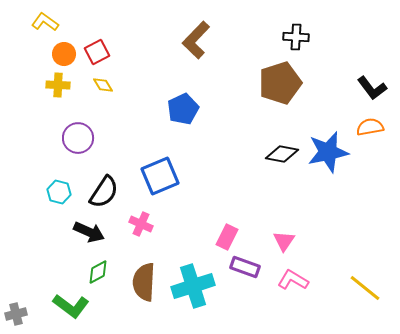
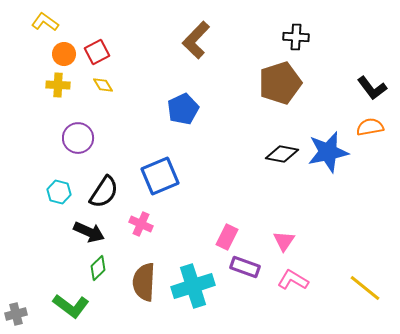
green diamond: moved 4 px up; rotated 15 degrees counterclockwise
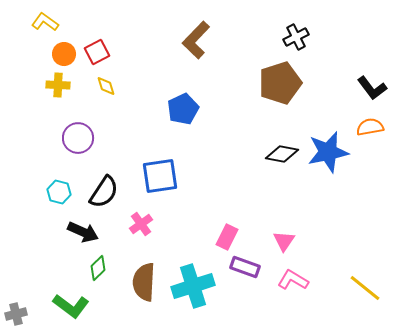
black cross: rotated 30 degrees counterclockwise
yellow diamond: moved 3 px right, 1 px down; rotated 15 degrees clockwise
blue square: rotated 15 degrees clockwise
pink cross: rotated 30 degrees clockwise
black arrow: moved 6 px left
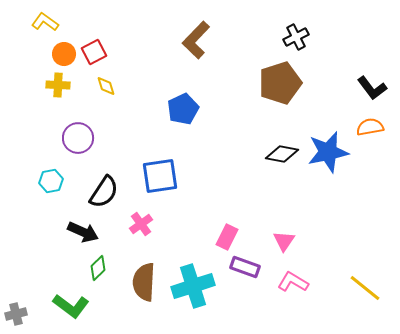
red square: moved 3 px left
cyan hexagon: moved 8 px left, 11 px up; rotated 25 degrees counterclockwise
pink L-shape: moved 2 px down
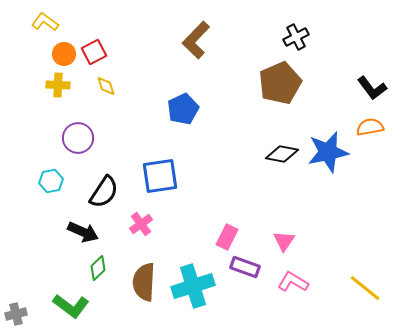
brown pentagon: rotated 6 degrees counterclockwise
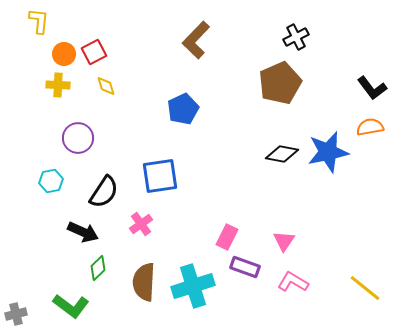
yellow L-shape: moved 6 px left, 1 px up; rotated 60 degrees clockwise
